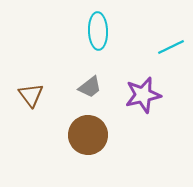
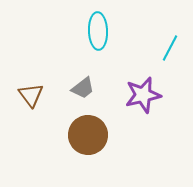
cyan line: moved 1 px left, 1 px down; rotated 36 degrees counterclockwise
gray trapezoid: moved 7 px left, 1 px down
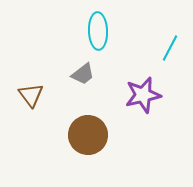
gray trapezoid: moved 14 px up
